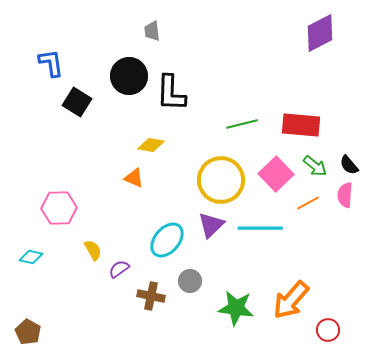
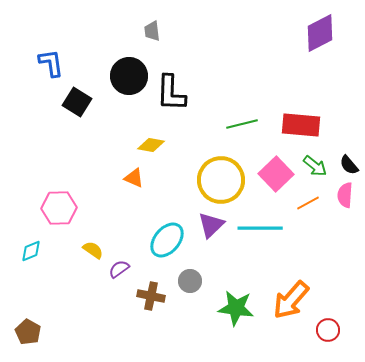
yellow semicircle: rotated 25 degrees counterclockwise
cyan diamond: moved 6 px up; rotated 35 degrees counterclockwise
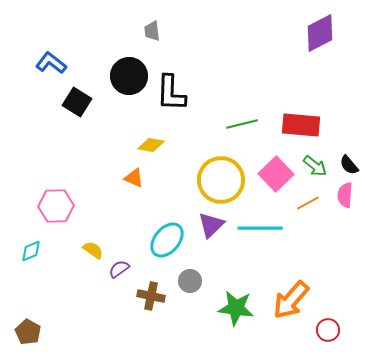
blue L-shape: rotated 44 degrees counterclockwise
pink hexagon: moved 3 px left, 2 px up
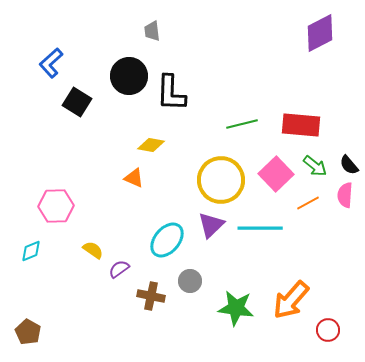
blue L-shape: rotated 80 degrees counterclockwise
